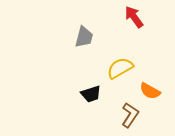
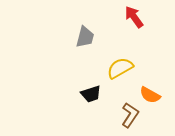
gray trapezoid: moved 1 px right
orange semicircle: moved 4 px down
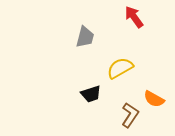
orange semicircle: moved 4 px right, 4 px down
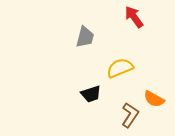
yellow semicircle: rotated 8 degrees clockwise
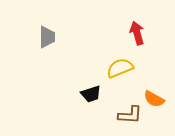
red arrow: moved 3 px right, 16 px down; rotated 20 degrees clockwise
gray trapezoid: moved 38 px left; rotated 15 degrees counterclockwise
brown L-shape: rotated 60 degrees clockwise
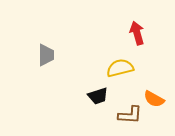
gray trapezoid: moved 1 px left, 18 px down
yellow semicircle: rotated 8 degrees clockwise
black trapezoid: moved 7 px right, 2 px down
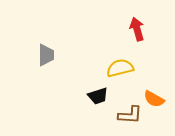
red arrow: moved 4 px up
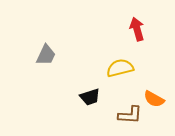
gray trapezoid: rotated 25 degrees clockwise
black trapezoid: moved 8 px left, 1 px down
